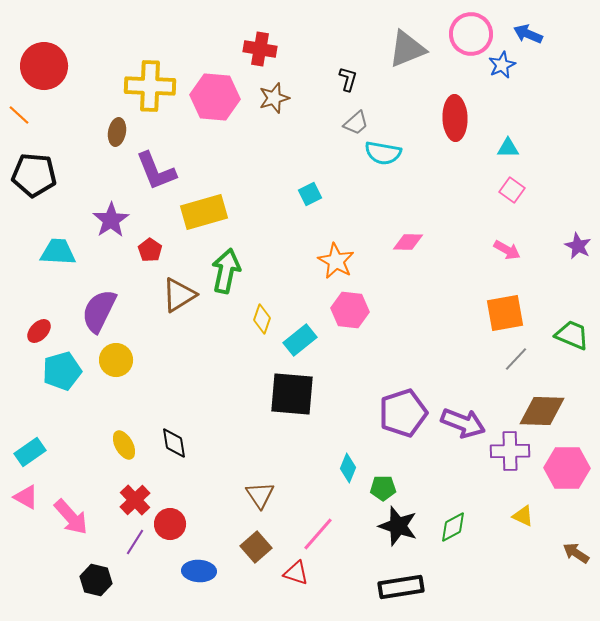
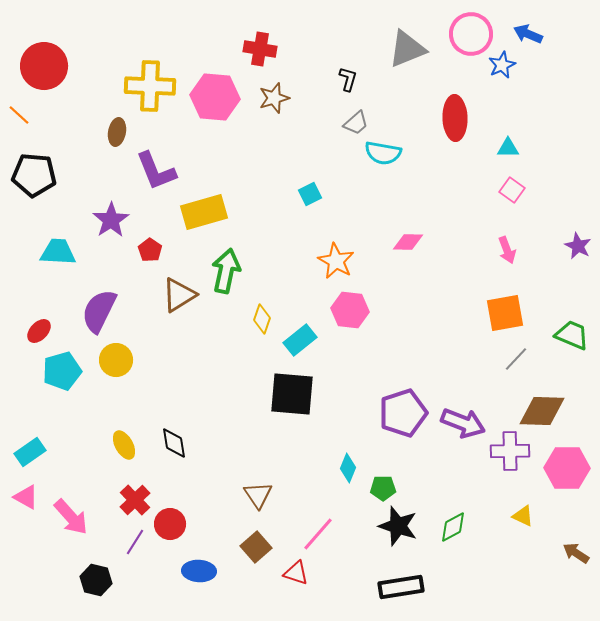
pink arrow at (507, 250): rotated 40 degrees clockwise
brown triangle at (260, 495): moved 2 px left
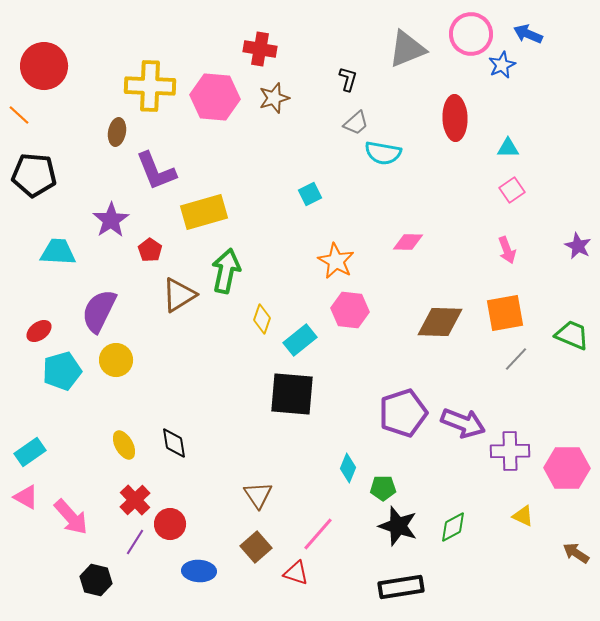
pink square at (512, 190): rotated 20 degrees clockwise
red ellipse at (39, 331): rotated 10 degrees clockwise
brown diamond at (542, 411): moved 102 px left, 89 px up
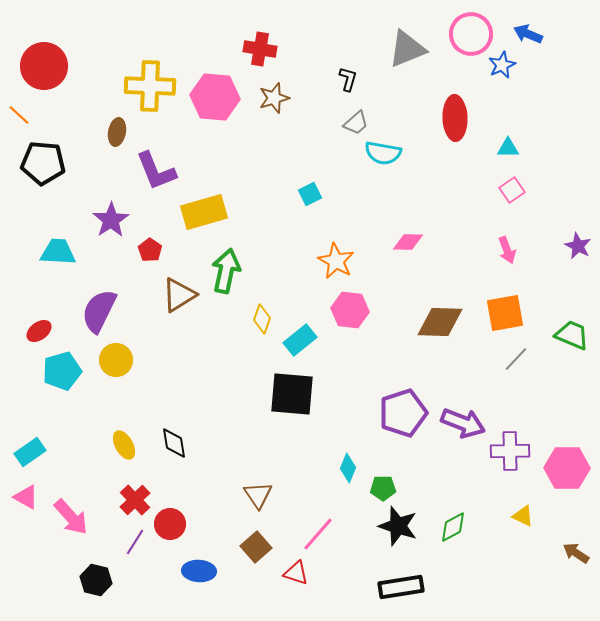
black pentagon at (34, 175): moved 9 px right, 12 px up
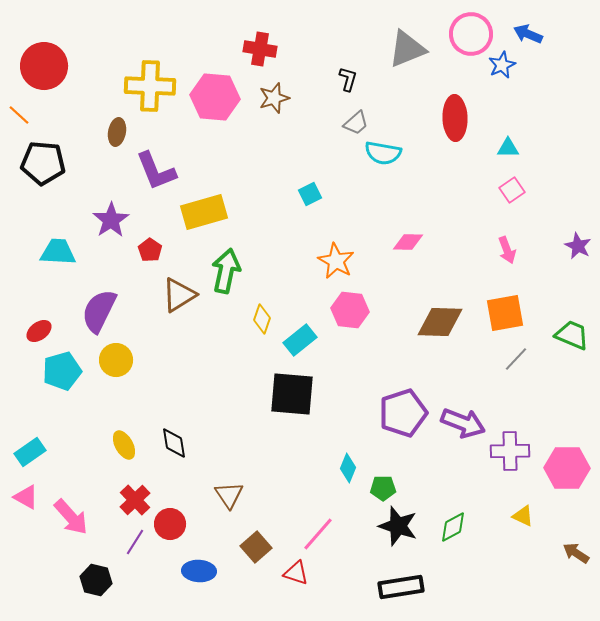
brown triangle at (258, 495): moved 29 px left
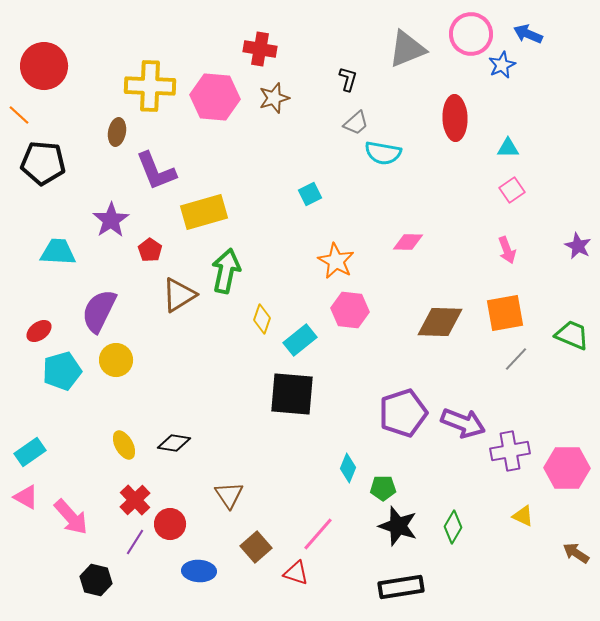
black diamond at (174, 443): rotated 72 degrees counterclockwise
purple cross at (510, 451): rotated 9 degrees counterclockwise
green diamond at (453, 527): rotated 32 degrees counterclockwise
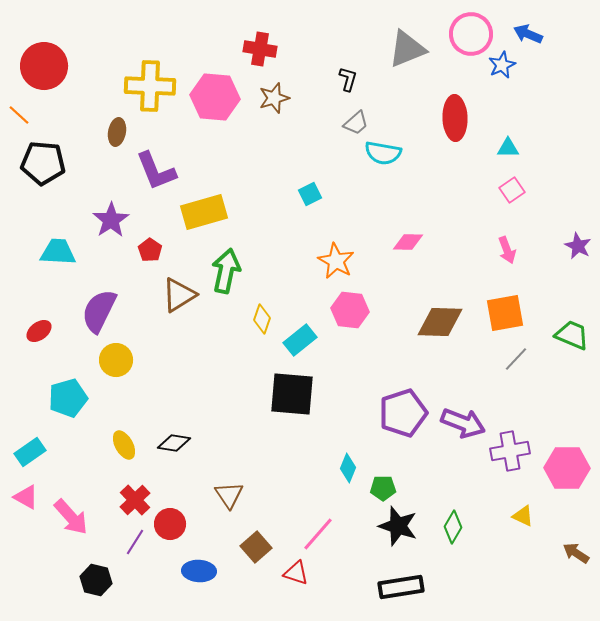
cyan pentagon at (62, 371): moved 6 px right, 27 px down
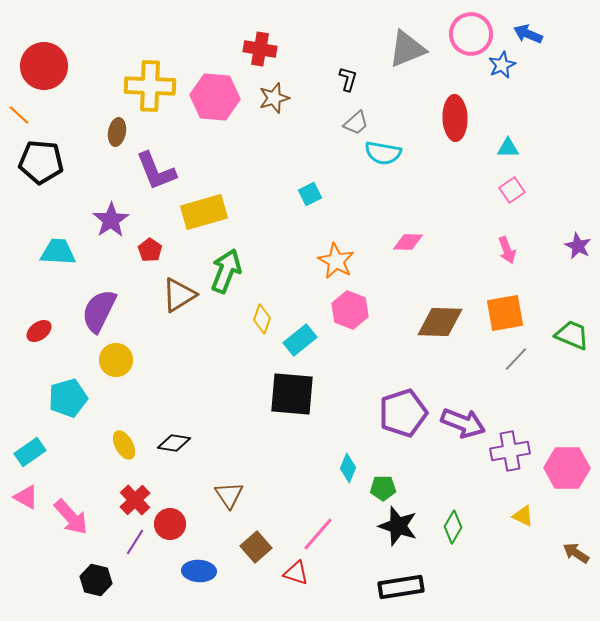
black pentagon at (43, 163): moved 2 px left, 1 px up
green arrow at (226, 271): rotated 9 degrees clockwise
pink hexagon at (350, 310): rotated 15 degrees clockwise
